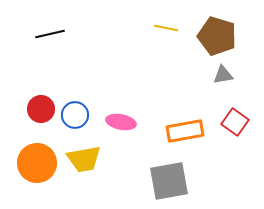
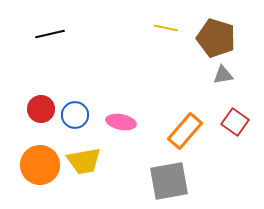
brown pentagon: moved 1 px left, 2 px down
orange rectangle: rotated 39 degrees counterclockwise
yellow trapezoid: moved 2 px down
orange circle: moved 3 px right, 2 px down
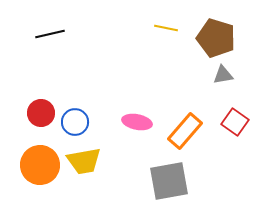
red circle: moved 4 px down
blue circle: moved 7 px down
pink ellipse: moved 16 px right
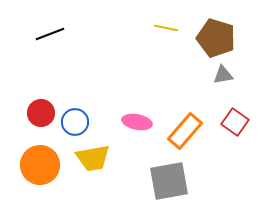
black line: rotated 8 degrees counterclockwise
yellow trapezoid: moved 9 px right, 3 px up
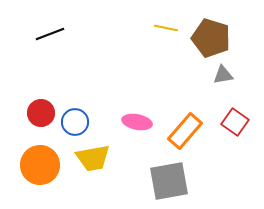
brown pentagon: moved 5 px left
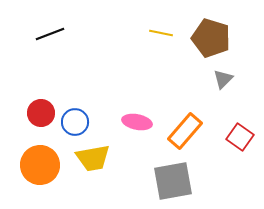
yellow line: moved 5 px left, 5 px down
gray triangle: moved 4 px down; rotated 35 degrees counterclockwise
red square: moved 5 px right, 15 px down
gray square: moved 4 px right
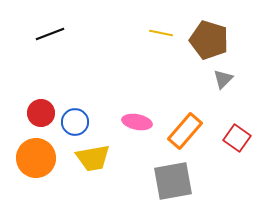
brown pentagon: moved 2 px left, 2 px down
red square: moved 3 px left, 1 px down
orange circle: moved 4 px left, 7 px up
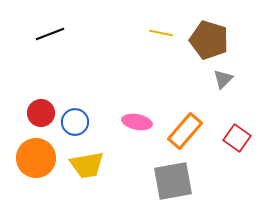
yellow trapezoid: moved 6 px left, 7 px down
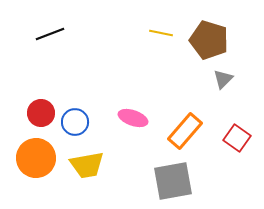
pink ellipse: moved 4 px left, 4 px up; rotated 8 degrees clockwise
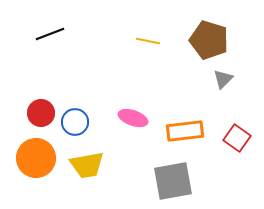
yellow line: moved 13 px left, 8 px down
orange rectangle: rotated 42 degrees clockwise
